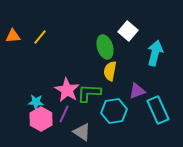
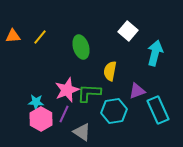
green ellipse: moved 24 px left
pink star: rotated 20 degrees clockwise
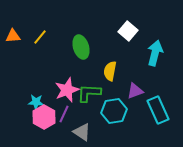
purple triangle: moved 2 px left
pink hexagon: moved 3 px right, 2 px up
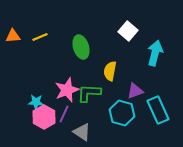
yellow line: rotated 28 degrees clockwise
cyan hexagon: moved 8 px right, 2 px down; rotated 25 degrees clockwise
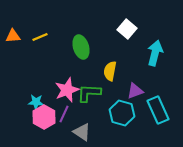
white square: moved 1 px left, 2 px up
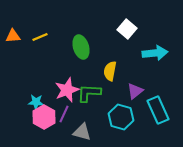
cyan arrow: rotated 70 degrees clockwise
purple triangle: rotated 18 degrees counterclockwise
cyan hexagon: moved 1 px left, 4 px down
gray triangle: rotated 18 degrees counterclockwise
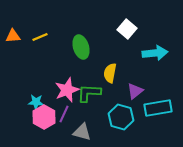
yellow semicircle: moved 2 px down
cyan rectangle: moved 2 px up; rotated 76 degrees counterclockwise
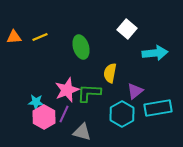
orange triangle: moved 1 px right, 1 px down
cyan hexagon: moved 1 px right, 3 px up; rotated 15 degrees clockwise
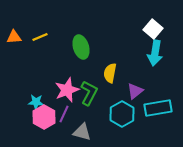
white square: moved 26 px right
cyan arrow: rotated 105 degrees clockwise
green L-shape: rotated 115 degrees clockwise
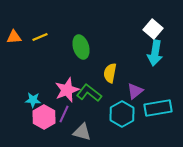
green L-shape: rotated 80 degrees counterclockwise
cyan star: moved 3 px left, 2 px up
